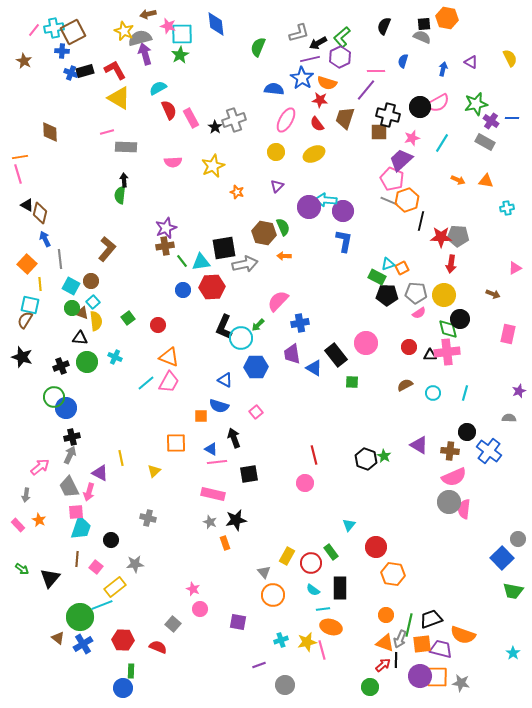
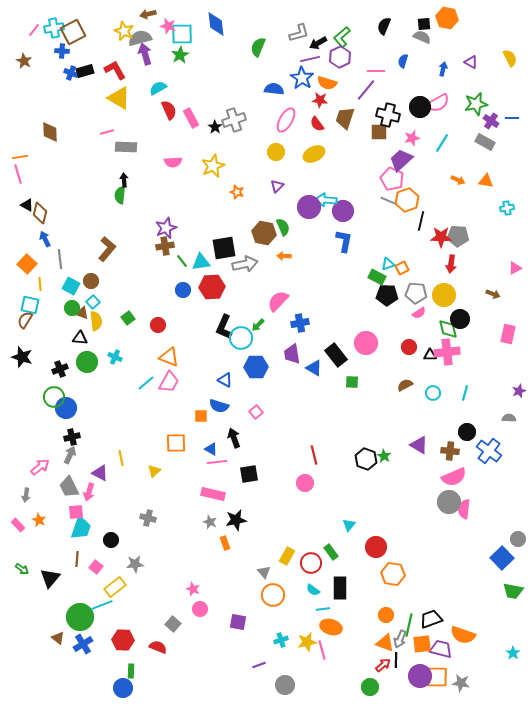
black cross at (61, 366): moved 1 px left, 3 px down
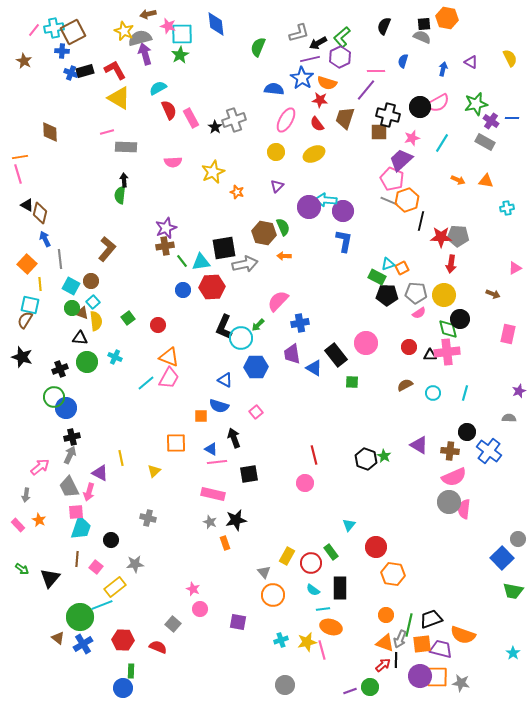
yellow star at (213, 166): moved 6 px down
pink trapezoid at (169, 382): moved 4 px up
purple line at (259, 665): moved 91 px right, 26 px down
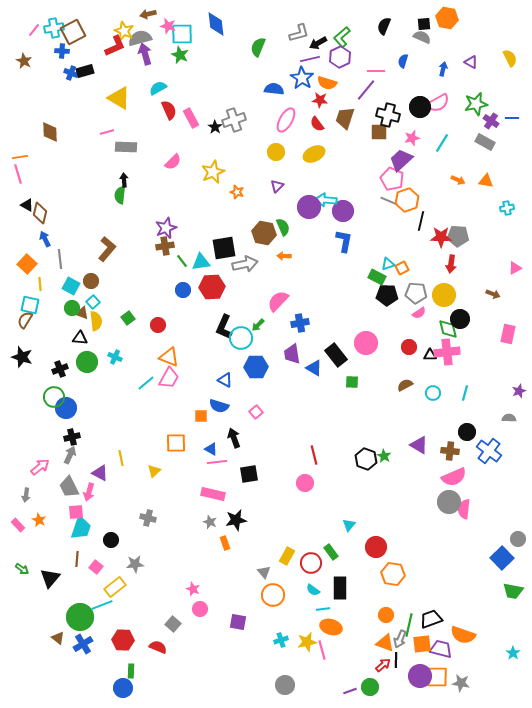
green star at (180, 55): rotated 18 degrees counterclockwise
red L-shape at (115, 70): moved 24 px up; rotated 95 degrees clockwise
pink semicircle at (173, 162): rotated 42 degrees counterclockwise
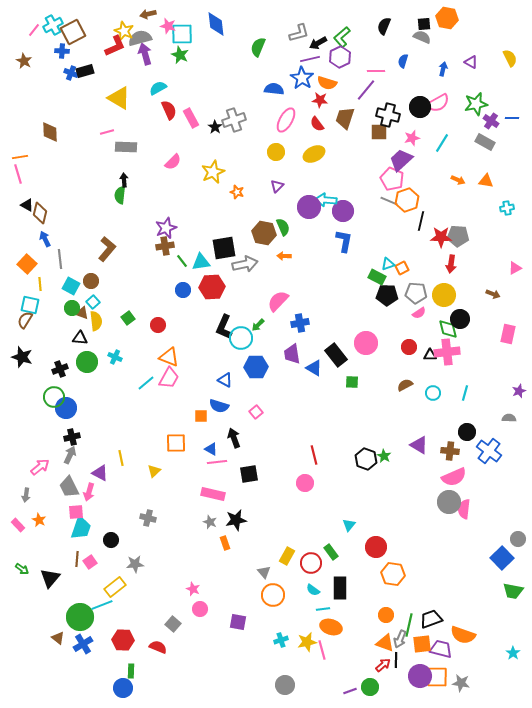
cyan cross at (54, 28): moved 1 px left, 3 px up; rotated 18 degrees counterclockwise
pink square at (96, 567): moved 6 px left, 5 px up; rotated 16 degrees clockwise
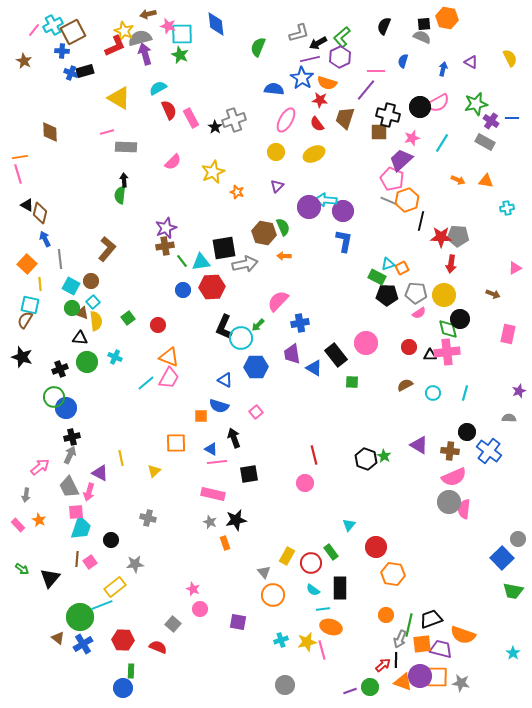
orange triangle at (385, 643): moved 18 px right, 39 px down
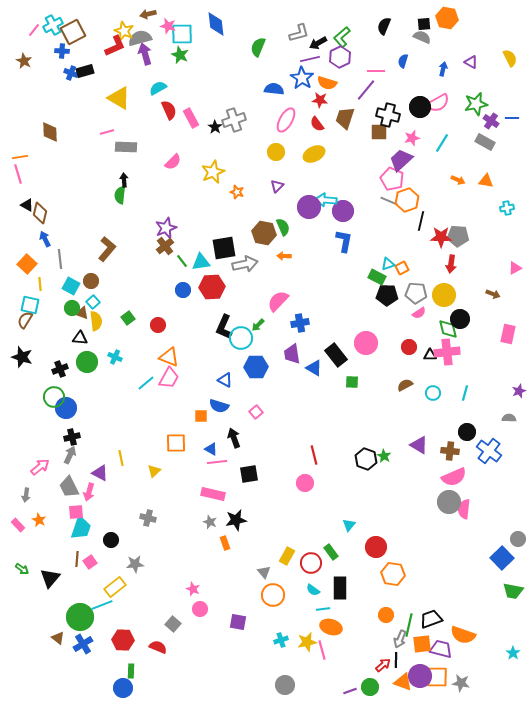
brown cross at (165, 246): rotated 30 degrees counterclockwise
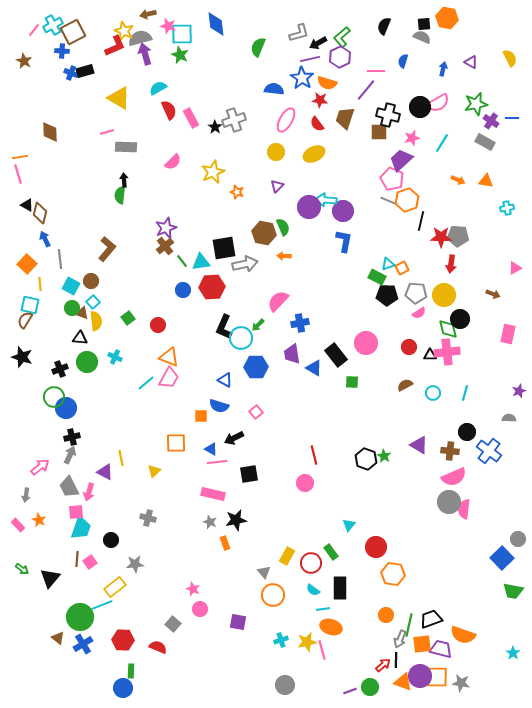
black arrow at (234, 438): rotated 96 degrees counterclockwise
purple triangle at (100, 473): moved 5 px right, 1 px up
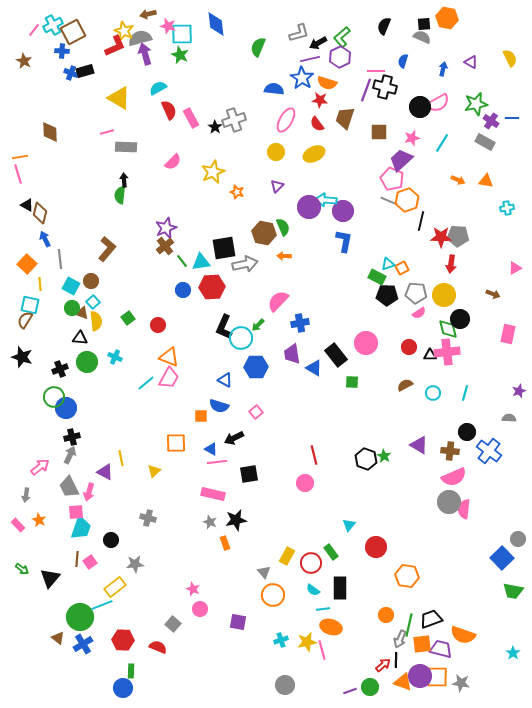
purple line at (366, 90): rotated 20 degrees counterclockwise
black cross at (388, 115): moved 3 px left, 28 px up
orange hexagon at (393, 574): moved 14 px right, 2 px down
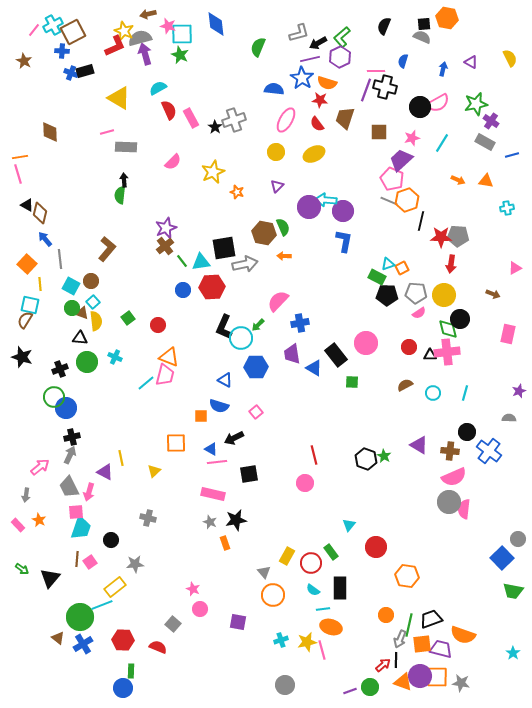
blue line at (512, 118): moved 37 px down; rotated 16 degrees counterclockwise
blue arrow at (45, 239): rotated 14 degrees counterclockwise
pink trapezoid at (169, 378): moved 4 px left, 3 px up; rotated 15 degrees counterclockwise
